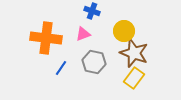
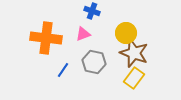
yellow circle: moved 2 px right, 2 px down
blue line: moved 2 px right, 2 px down
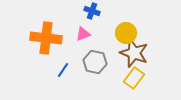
gray hexagon: moved 1 px right
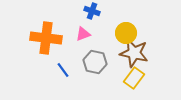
brown star: rotated 8 degrees counterclockwise
blue line: rotated 70 degrees counterclockwise
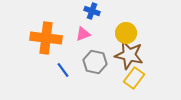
brown star: moved 5 px left, 2 px down
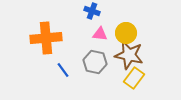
pink triangle: moved 17 px right; rotated 28 degrees clockwise
orange cross: rotated 12 degrees counterclockwise
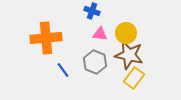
gray hexagon: rotated 10 degrees clockwise
